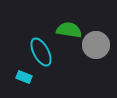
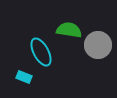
gray circle: moved 2 px right
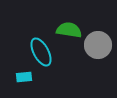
cyan rectangle: rotated 28 degrees counterclockwise
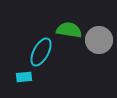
gray circle: moved 1 px right, 5 px up
cyan ellipse: rotated 56 degrees clockwise
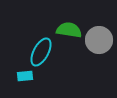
cyan rectangle: moved 1 px right, 1 px up
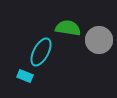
green semicircle: moved 1 px left, 2 px up
cyan rectangle: rotated 28 degrees clockwise
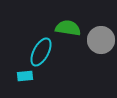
gray circle: moved 2 px right
cyan rectangle: rotated 28 degrees counterclockwise
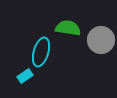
cyan ellipse: rotated 12 degrees counterclockwise
cyan rectangle: rotated 28 degrees counterclockwise
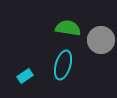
cyan ellipse: moved 22 px right, 13 px down
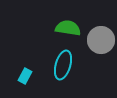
cyan rectangle: rotated 28 degrees counterclockwise
